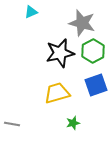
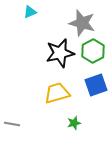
cyan triangle: moved 1 px left
green star: moved 1 px right
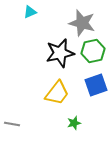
green hexagon: rotated 15 degrees clockwise
yellow trapezoid: rotated 144 degrees clockwise
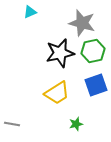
yellow trapezoid: rotated 20 degrees clockwise
green star: moved 2 px right, 1 px down
